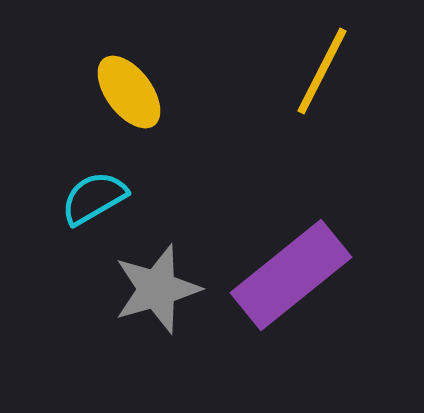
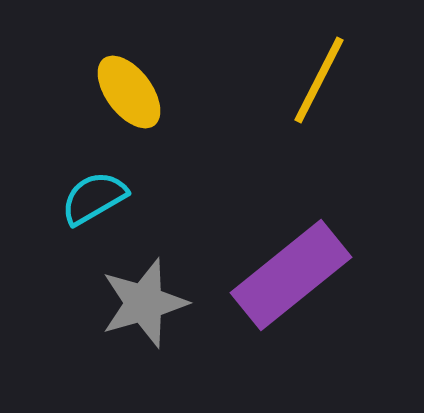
yellow line: moved 3 px left, 9 px down
gray star: moved 13 px left, 14 px down
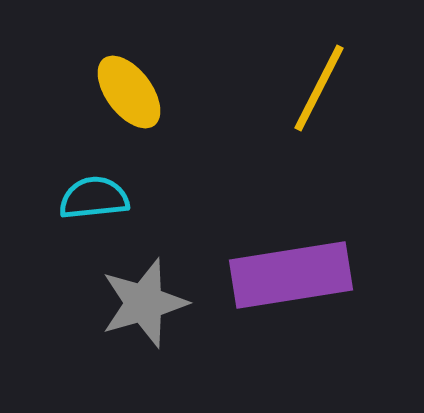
yellow line: moved 8 px down
cyan semicircle: rotated 24 degrees clockwise
purple rectangle: rotated 30 degrees clockwise
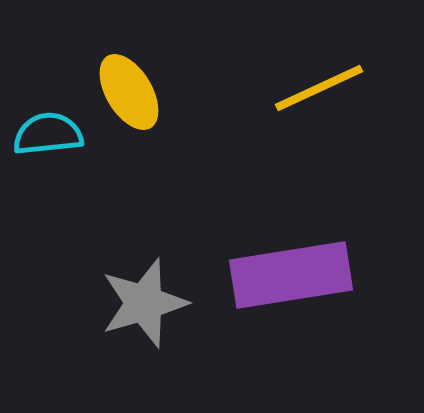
yellow line: rotated 38 degrees clockwise
yellow ellipse: rotated 6 degrees clockwise
cyan semicircle: moved 46 px left, 64 px up
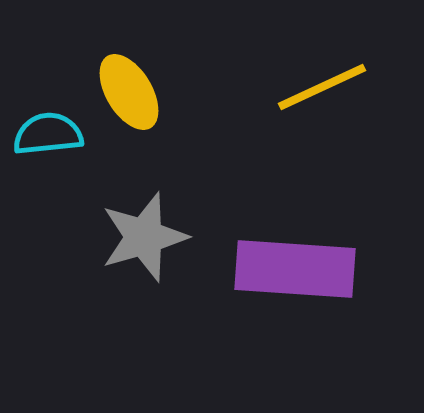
yellow line: moved 3 px right, 1 px up
purple rectangle: moved 4 px right, 6 px up; rotated 13 degrees clockwise
gray star: moved 66 px up
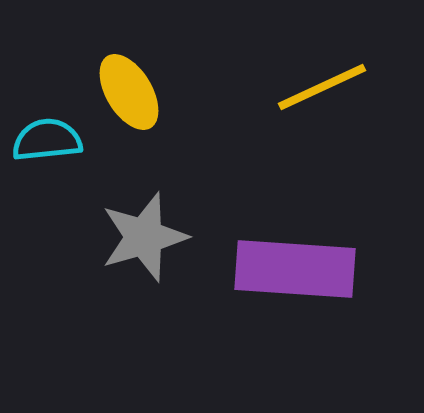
cyan semicircle: moved 1 px left, 6 px down
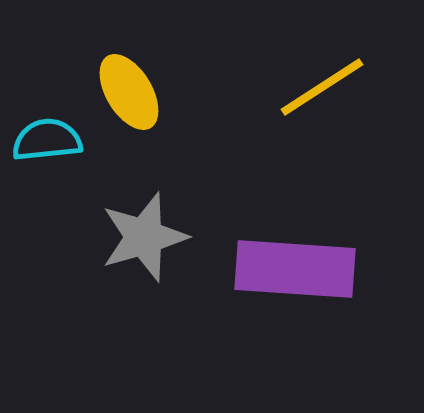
yellow line: rotated 8 degrees counterclockwise
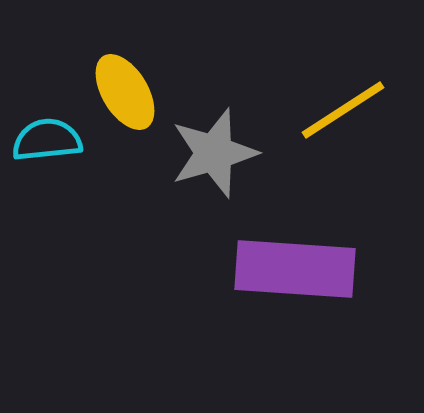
yellow line: moved 21 px right, 23 px down
yellow ellipse: moved 4 px left
gray star: moved 70 px right, 84 px up
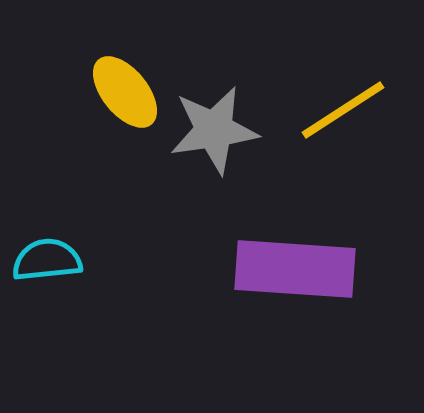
yellow ellipse: rotated 8 degrees counterclockwise
cyan semicircle: moved 120 px down
gray star: moved 23 px up; rotated 8 degrees clockwise
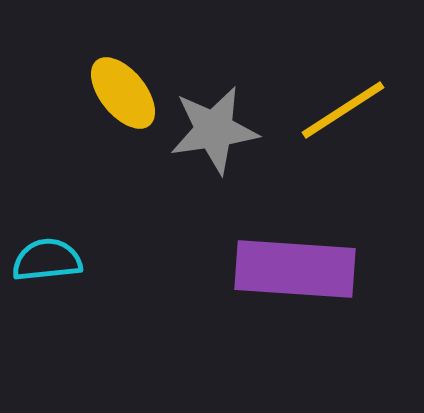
yellow ellipse: moved 2 px left, 1 px down
